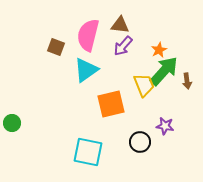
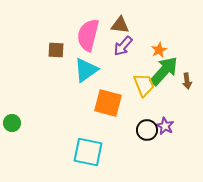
brown square: moved 3 px down; rotated 18 degrees counterclockwise
orange square: moved 3 px left, 1 px up; rotated 28 degrees clockwise
purple star: rotated 18 degrees clockwise
black circle: moved 7 px right, 12 px up
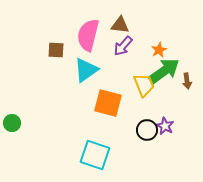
green arrow: rotated 12 degrees clockwise
cyan square: moved 7 px right, 3 px down; rotated 8 degrees clockwise
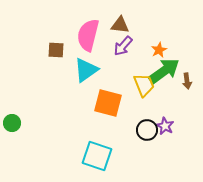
cyan square: moved 2 px right, 1 px down
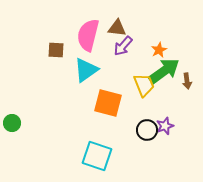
brown triangle: moved 3 px left, 3 px down
purple star: rotated 24 degrees clockwise
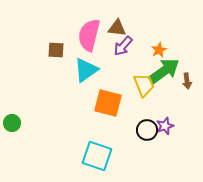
pink semicircle: moved 1 px right
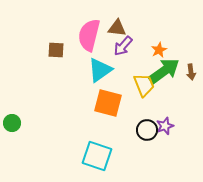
cyan triangle: moved 14 px right
brown arrow: moved 4 px right, 9 px up
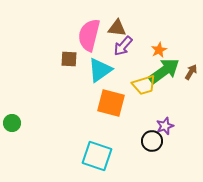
brown square: moved 13 px right, 9 px down
brown arrow: rotated 140 degrees counterclockwise
yellow trapezoid: rotated 95 degrees clockwise
orange square: moved 3 px right
black circle: moved 5 px right, 11 px down
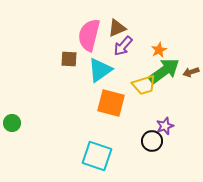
brown triangle: rotated 30 degrees counterclockwise
brown arrow: rotated 140 degrees counterclockwise
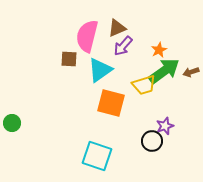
pink semicircle: moved 2 px left, 1 px down
